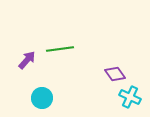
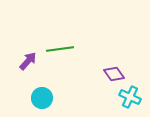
purple arrow: moved 1 px right, 1 px down
purple diamond: moved 1 px left
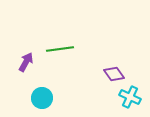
purple arrow: moved 2 px left, 1 px down; rotated 12 degrees counterclockwise
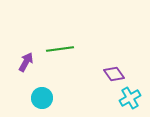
cyan cross: moved 1 px down; rotated 35 degrees clockwise
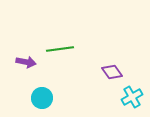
purple arrow: rotated 72 degrees clockwise
purple diamond: moved 2 px left, 2 px up
cyan cross: moved 2 px right, 1 px up
